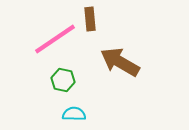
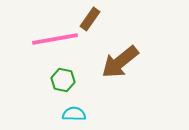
brown rectangle: rotated 40 degrees clockwise
pink line: rotated 24 degrees clockwise
brown arrow: rotated 69 degrees counterclockwise
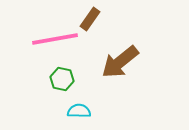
green hexagon: moved 1 px left, 1 px up
cyan semicircle: moved 5 px right, 3 px up
